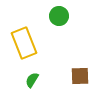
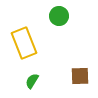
green semicircle: moved 1 px down
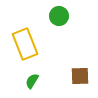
yellow rectangle: moved 1 px right, 1 px down
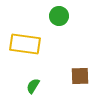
yellow rectangle: rotated 60 degrees counterclockwise
green semicircle: moved 1 px right, 5 px down
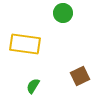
green circle: moved 4 px right, 3 px up
brown square: rotated 24 degrees counterclockwise
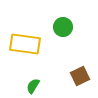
green circle: moved 14 px down
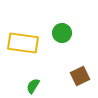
green circle: moved 1 px left, 6 px down
yellow rectangle: moved 2 px left, 1 px up
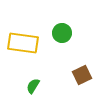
brown square: moved 2 px right, 1 px up
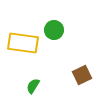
green circle: moved 8 px left, 3 px up
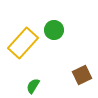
yellow rectangle: rotated 56 degrees counterclockwise
